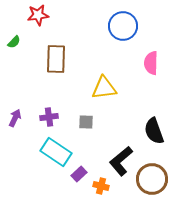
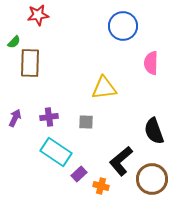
brown rectangle: moved 26 px left, 4 px down
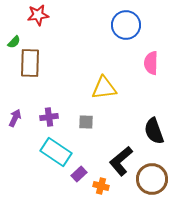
blue circle: moved 3 px right, 1 px up
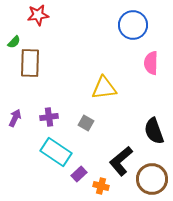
blue circle: moved 7 px right
gray square: moved 1 px down; rotated 28 degrees clockwise
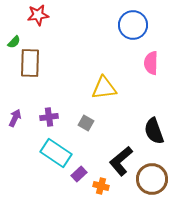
cyan rectangle: moved 1 px down
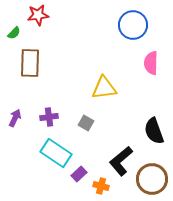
green semicircle: moved 9 px up
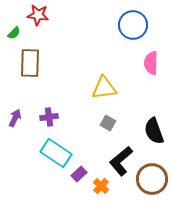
red star: rotated 15 degrees clockwise
gray square: moved 22 px right
orange cross: rotated 28 degrees clockwise
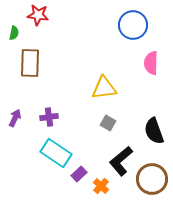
green semicircle: rotated 32 degrees counterclockwise
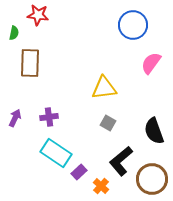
pink semicircle: rotated 35 degrees clockwise
purple rectangle: moved 2 px up
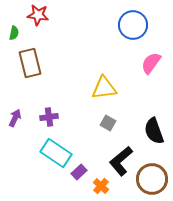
brown rectangle: rotated 16 degrees counterclockwise
